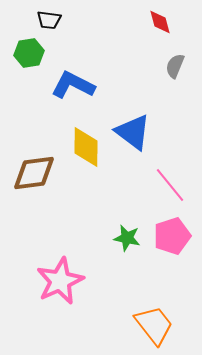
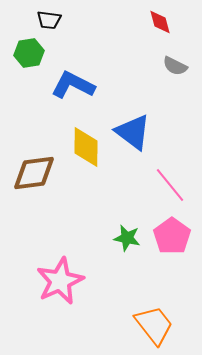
gray semicircle: rotated 85 degrees counterclockwise
pink pentagon: rotated 18 degrees counterclockwise
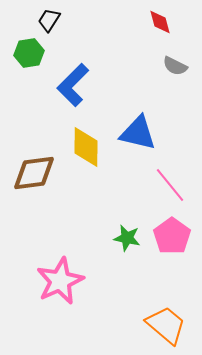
black trapezoid: rotated 115 degrees clockwise
blue L-shape: rotated 72 degrees counterclockwise
blue triangle: moved 5 px right, 1 px down; rotated 24 degrees counterclockwise
orange trapezoid: moved 12 px right; rotated 12 degrees counterclockwise
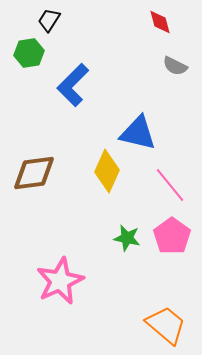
yellow diamond: moved 21 px right, 24 px down; rotated 24 degrees clockwise
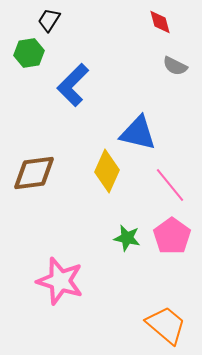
pink star: rotated 30 degrees counterclockwise
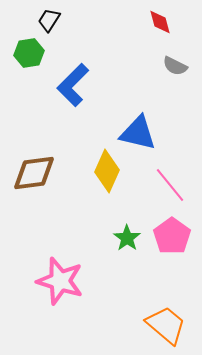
green star: rotated 24 degrees clockwise
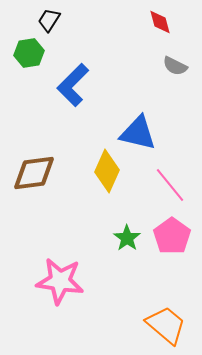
pink star: rotated 9 degrees counterclockwise
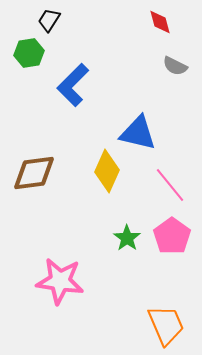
orange trapezoid: rotated 27 degrees clockwise
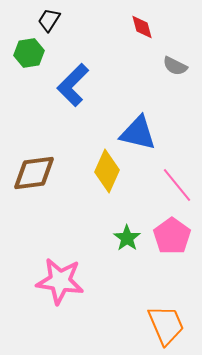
red diamond: moved 18 px left, 5 px down
pink line: moved 7 px right
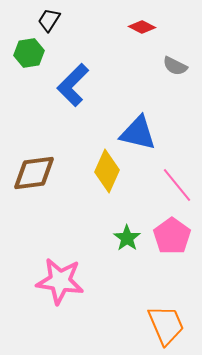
red diamond: rotated 48 degrees counterclockwise
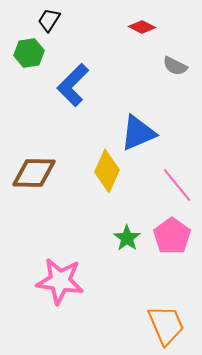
blue triangle: rotated 36 degrees counterclockwise
brown diamond: rotated 9 degrees clockwise
